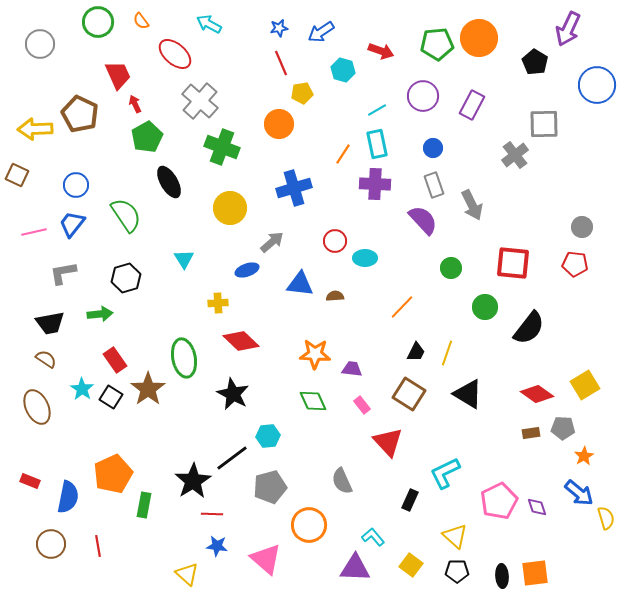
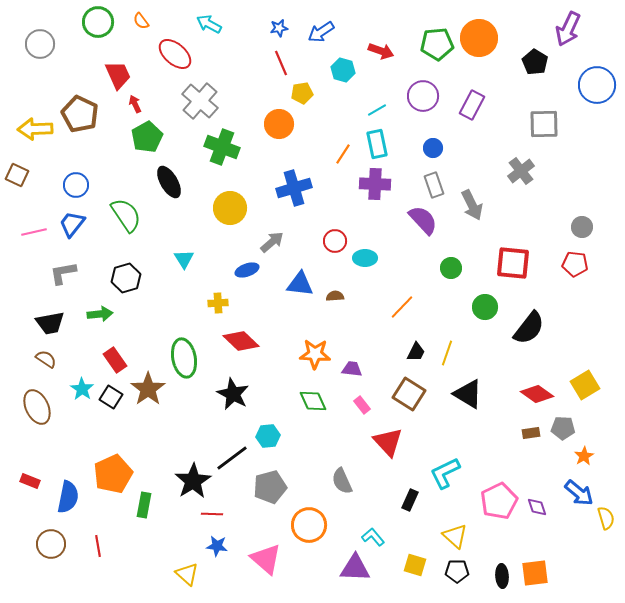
gray cross at (515, 155): moved 6 px right, 16 px down
yellow square at (411, 565): moved 4 px right; rotated 20 degrees counterclockwise
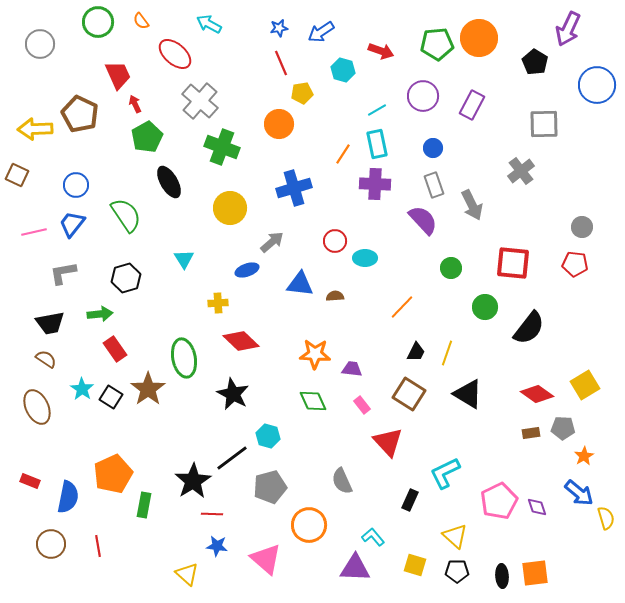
red rectangle at (115, 360): moved 11 px up
cyan hexagon at (268, 436): rotated 20 degrees clockwise
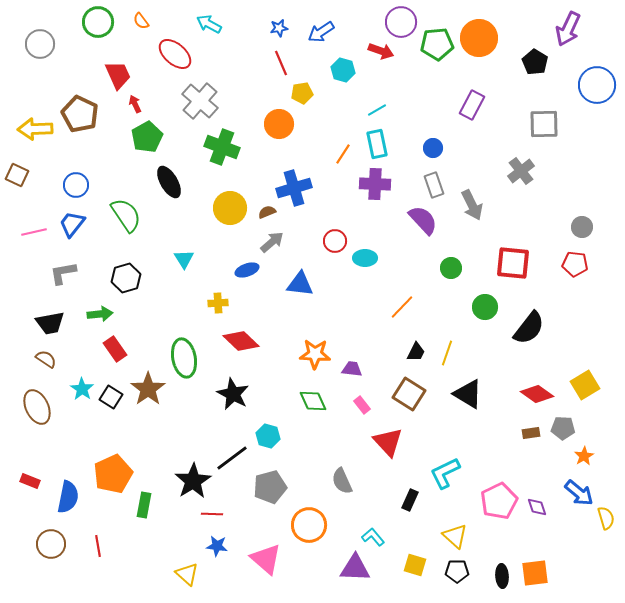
purple circle at (423, 96): moved 22 px left, 74 px up
brown semicircle at (335, 296): moved 68 px left, 84 px up; rotated 18 degrees counterclockwise
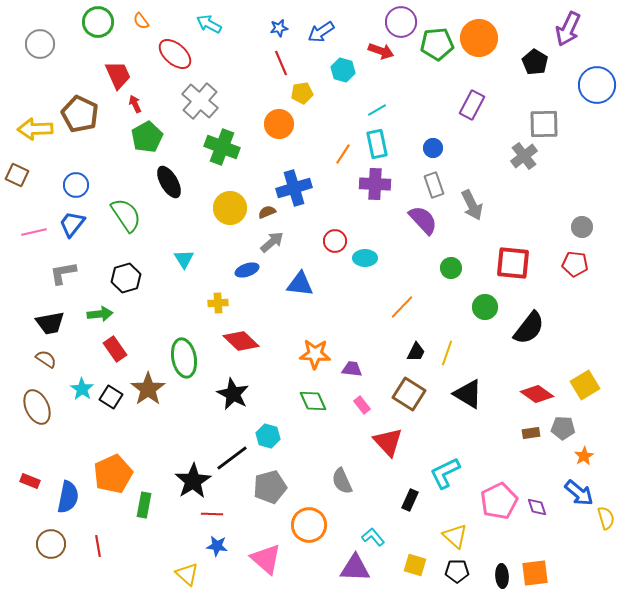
gray cross at (521, 171): moved 3 px right, 15 px up
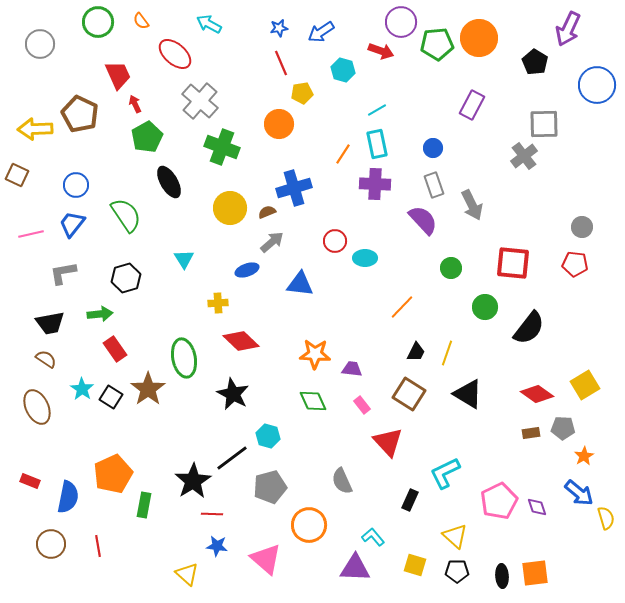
pink line at (34, 232): moved 3 px left, 2 px down
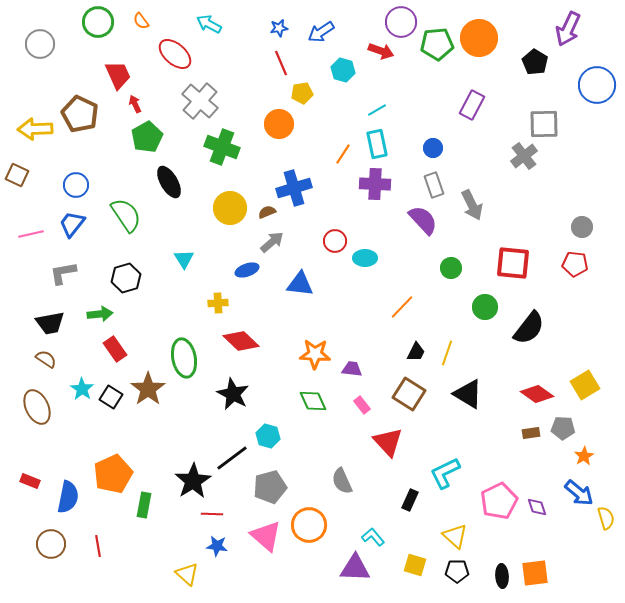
pink triangle at (266, 559): moved 23 px up
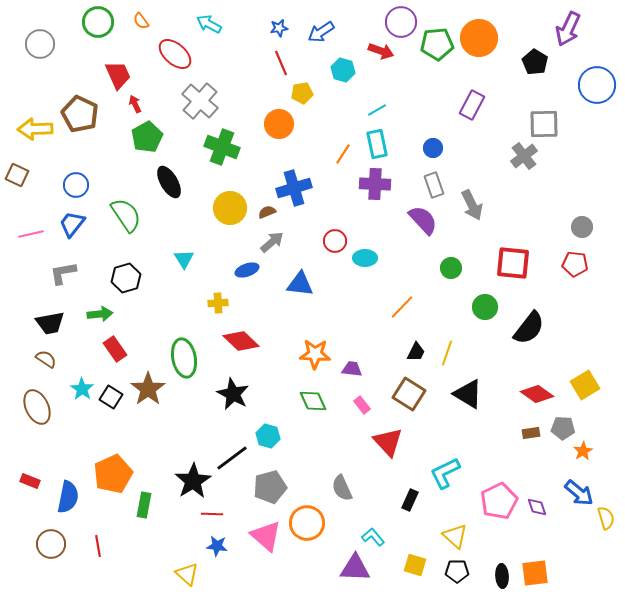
orange star at (584, 456): moved 1 px left, 5 px up
gray semicircle at (342, 481): moved 7 px down
orange circle at (309, 525): moved 2 px left, 2 px up
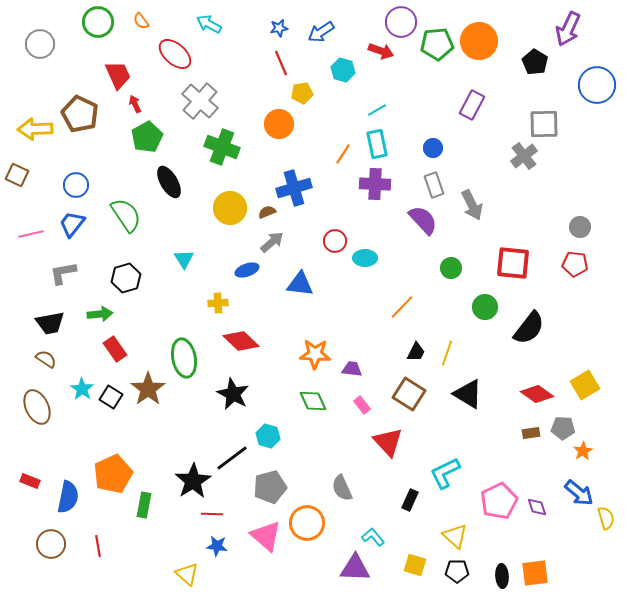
orange circle at (479, 38): moved 3 px down
gray circle at (582, 227): moved 2 px left
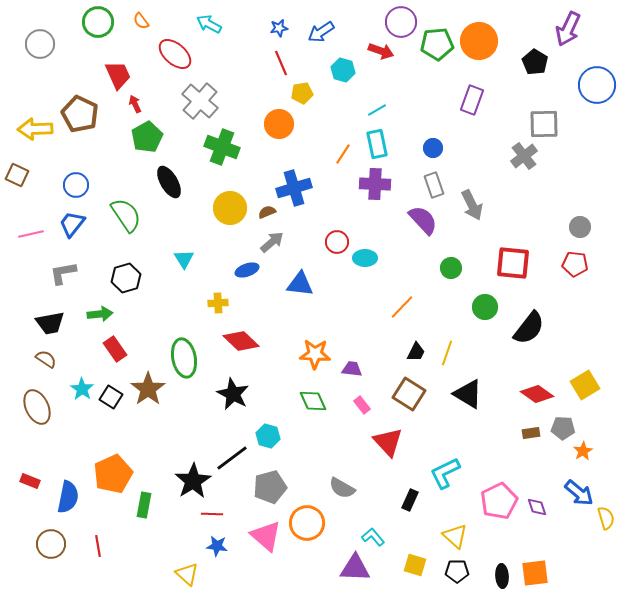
purple rectangle at (472, 105): moved 5 px up; rotated 8 degrees counterclockwise
red circle at (335, 241): moved 2 px right, 1 px down
gray semicircle at (342, 488): rotated 36 degrees counterclockwise
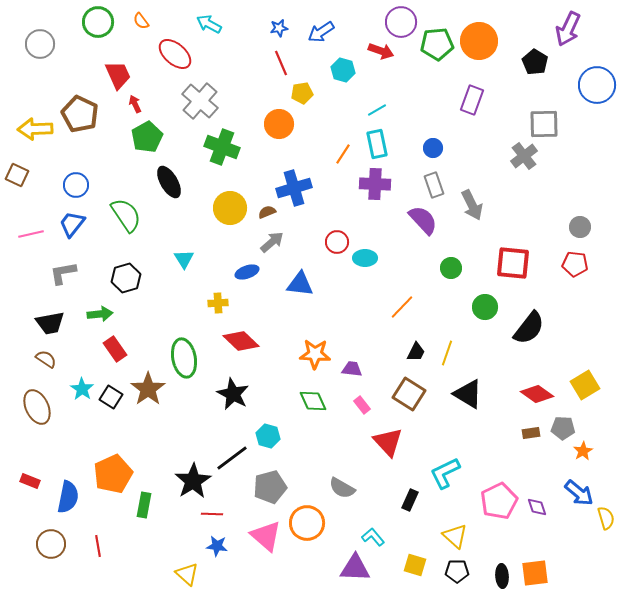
blue ellipse at (247, 270): moved 2 px down
